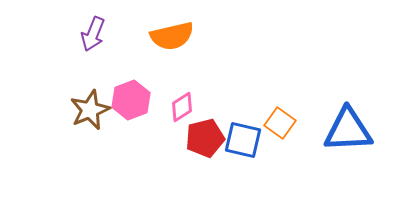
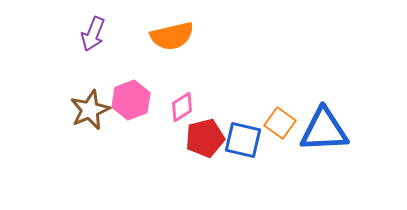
blue triangle: moved 24 px left
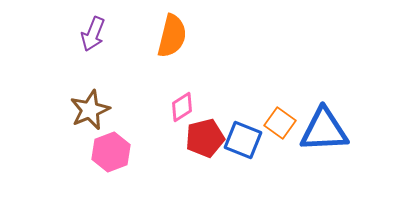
orange semicircle: rotated 63 degrees counterclockwise
pink hexagon: moved 20 px left, 52 px down
blue square: rotated 9 degrees clockwise
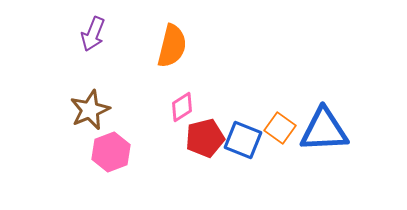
orange semicircle: moved 10 px down
orange square: moved 5 px down
